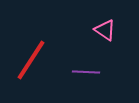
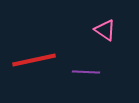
red line: moved 3 px right; rotated 45 degrees clockwise
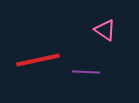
red line: moved 4 px right
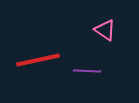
purple line: moved 1 px right, 1 px up
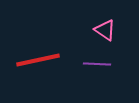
purple line: moved 10 px right, 7 px up
